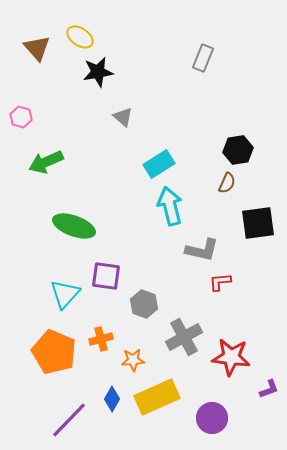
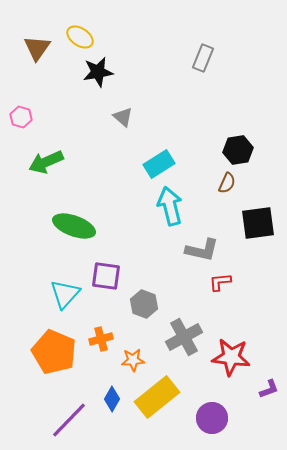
brown triangle: rotated 16 degrees clockwise
yellow rectangle: rotated 15 degrees counterclockwise
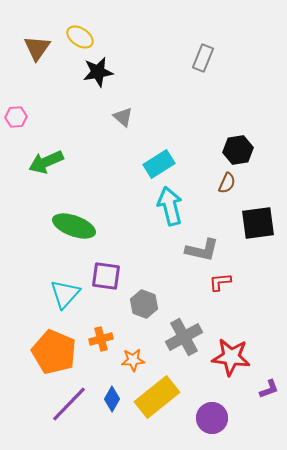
pink hexagon: moved 5 px left; rotated 20 degrees counterclockwise
purple line: moved 16 px up
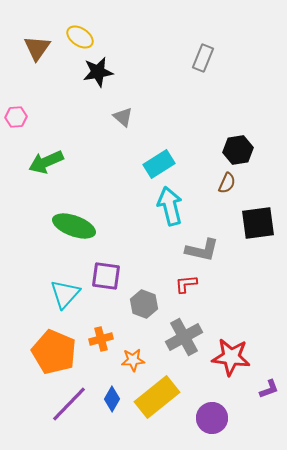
red L-shape: moved 34 px left, 2 px down
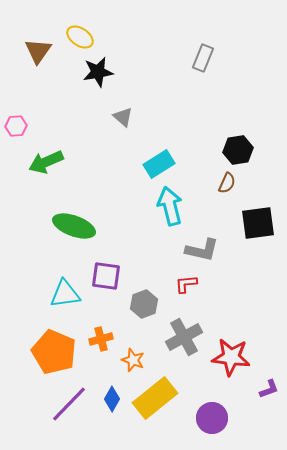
brown triangle: moved 1 px right, 3 px down
pink hexagon: moved 9 px down
cyan triangle: rotated 40 degrees clockwise
gray hexagon: rotated 20 degrees clockwise
orange star: rotated 25 degrees clockwise
yellow rectangle: moved 2 px left, 1 px down
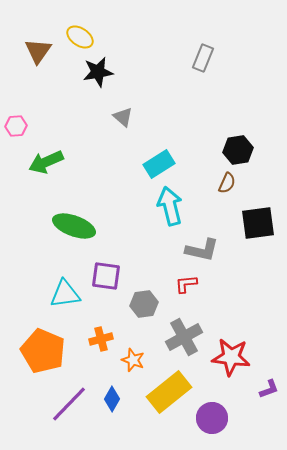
gray hexagon: rotated 12 degrees clockwise
orange pentagon: moved 11 px left, 1 px up
yellow rectangle: moved 14 px right, 6 px up
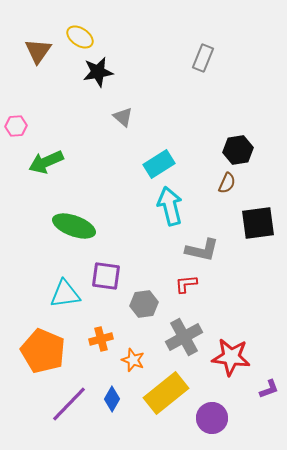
yellow rectangle: moved 3 px left, 1 px down
